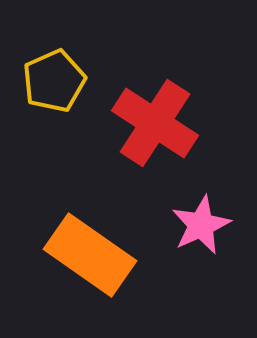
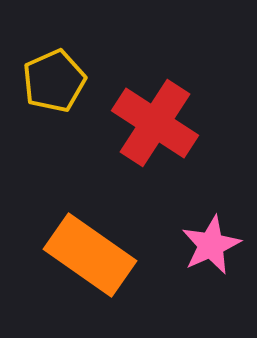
pink star: moved 10 px right, 20 px down
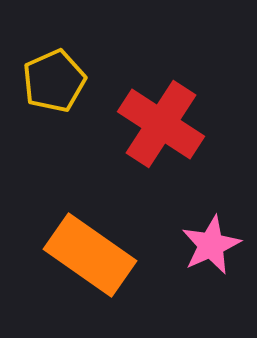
red cross: moved 6 px right, 1 px down
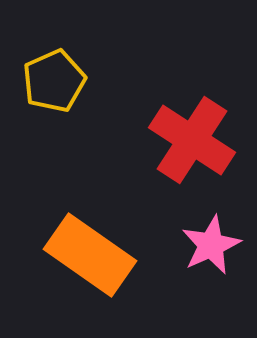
red cross: moved 31 px right, 16 px down
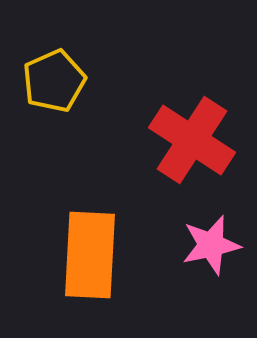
pink star: rotated 12 degrees clockwise
orange rectangle: rotated 58 degrees clockwise
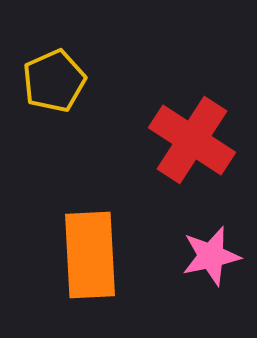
pink star: moved 11 px down
orange rectangle: rotated 6 degrees counterclockwise
